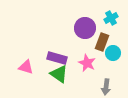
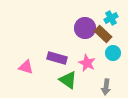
brown rectangle: moved 1 px right, 8 px up; rotated 66 degrees counterclockwise
green triangle: moved 9 px right, 6 px down
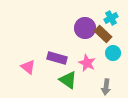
pink triangle: moved 2 px right; rotated 21 degrees clockwise
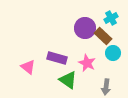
brown rectangle: moved 2 px down
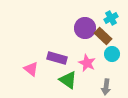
cyan circle: moved 1 px left, 1 px down
pink triangle: moved 3 px right, 2 px down
